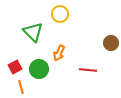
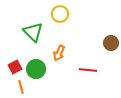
green circle: moved 3 px left
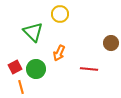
red line: moved 1 px right, 1 px up
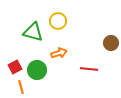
yellow circle: moved 2 px left, 7 px down
green triangle: rotated 30 degrees counterclockwise
orange arrow: rotated 133 degrees counterclockwise
green circle: moved 1 px right, 1 px down
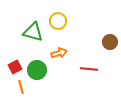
brown circle: moved 1 px left, 1 px up
